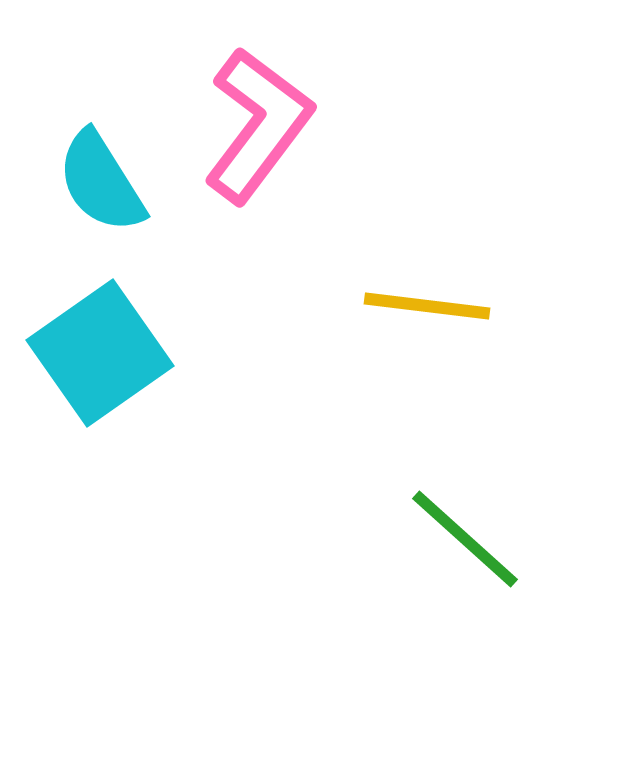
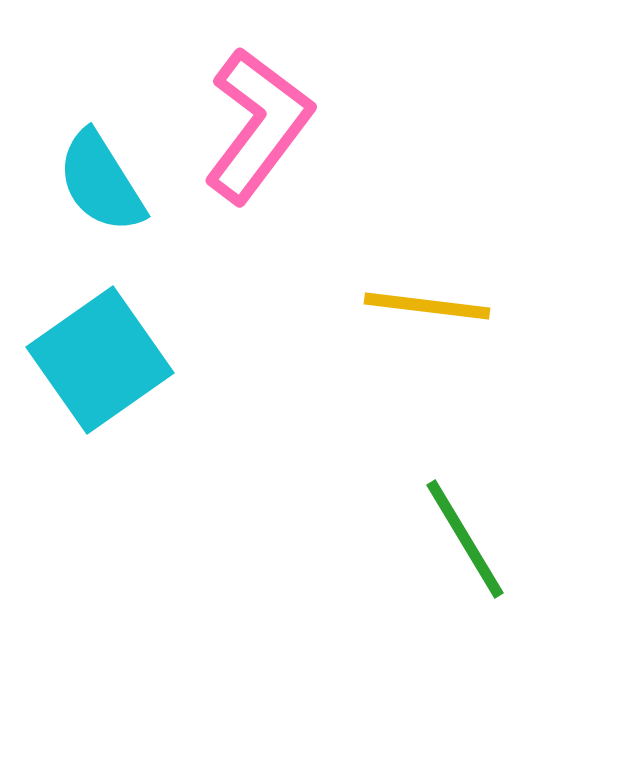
cyan square: moved 7 px down
green line: rotated 17 degrees clockwise
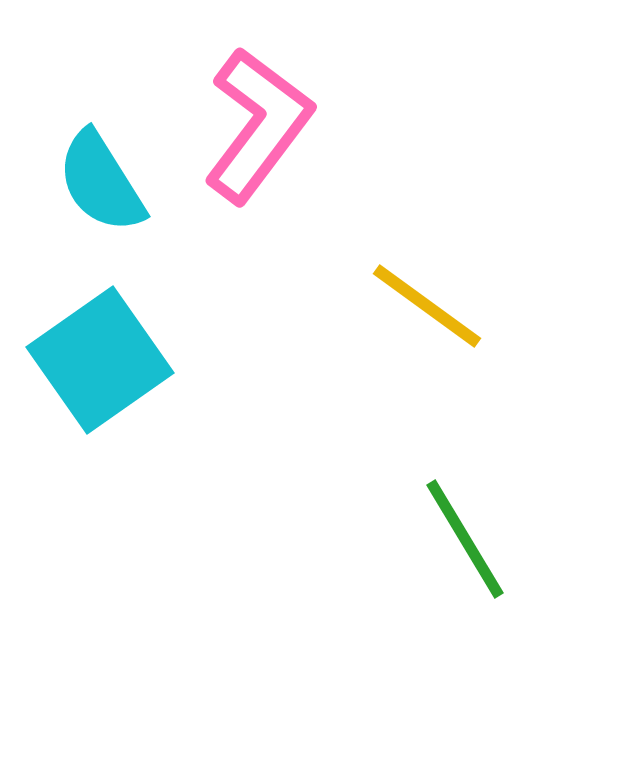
yellow line: rotated 29 degrees clockwise
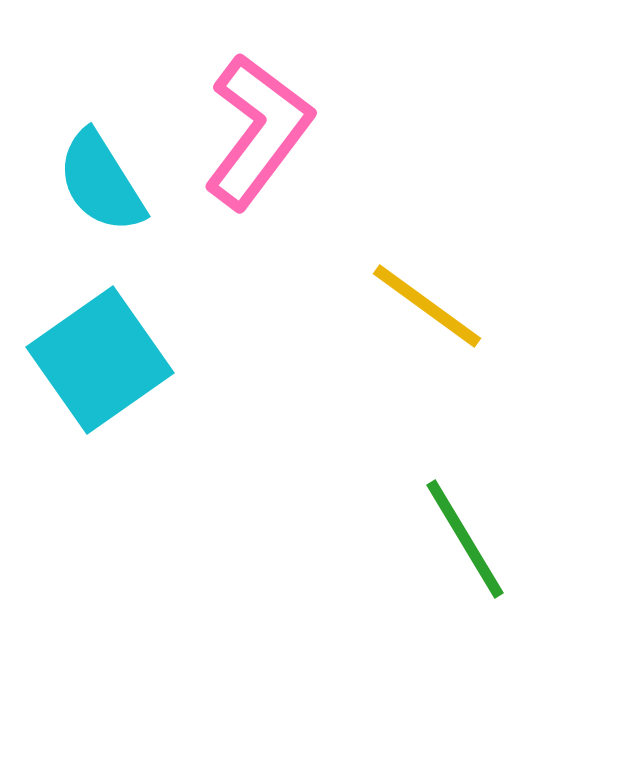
pink L-shape: moved 6 px down
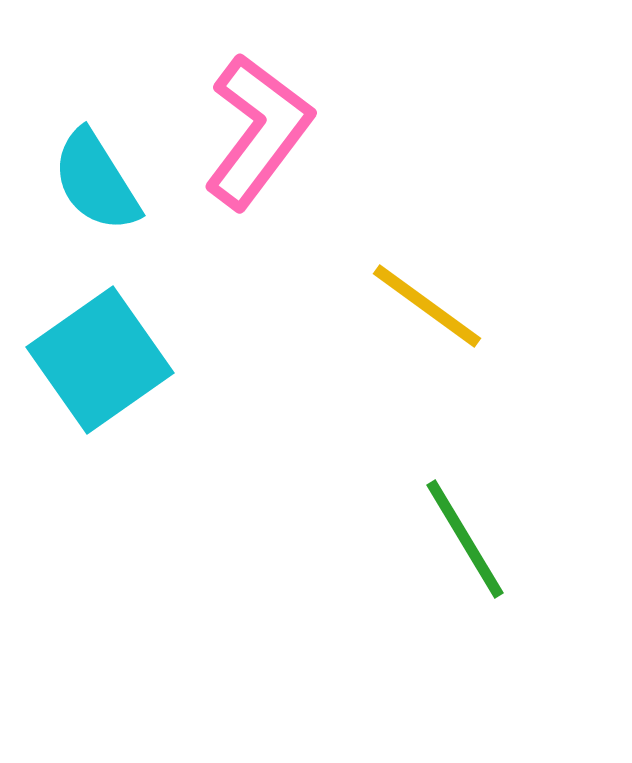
cyan semicircle: moved 5 px left, 1 px up
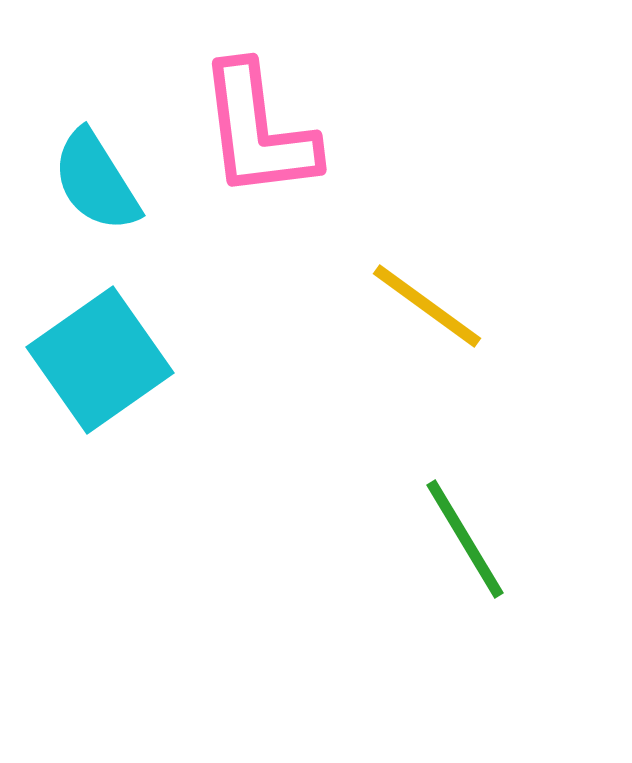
pink L-shape: rotated 136 degrees clockwise
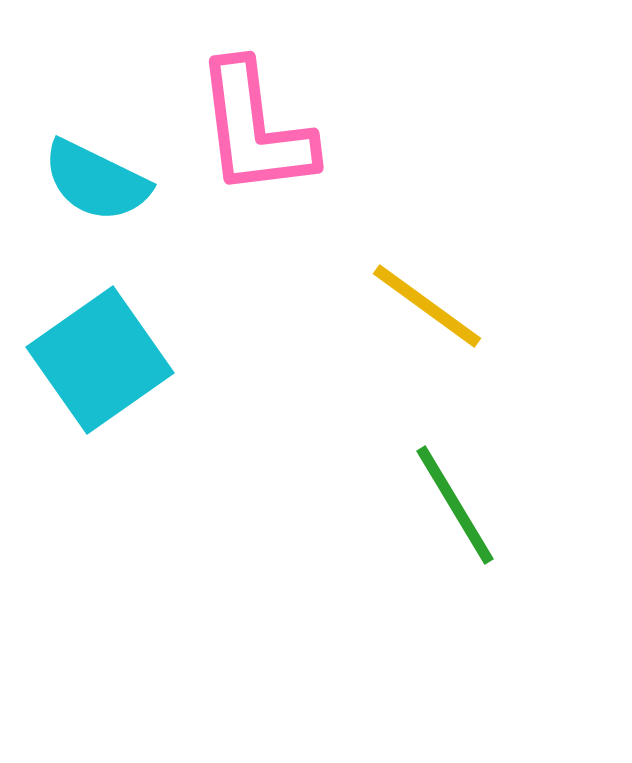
pink L-shape: moved 3 px left, 2 px up
cyan semicircle: rotated 32 degrees counterclockwise
green line: moved 10 px left, 34 px up
